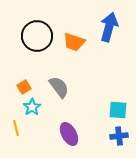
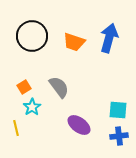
blue arrow: moved 11 px down
black circle: moved 5 px left
purple ellipse: moved 10 px right, 9 px up; rotated 25 degrees counterclockwise
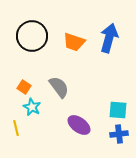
orange square: rotated 24 degrees counterclockwise
cyan star: rotated 12 degrees counterclockwise
blue cross: moved 2 px up
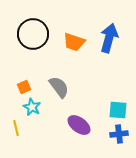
black circle: moved 1 px right, 2 px up
orange square: rotated 32 degrees clockwise
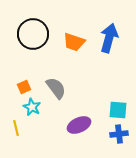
gray semicircle: moved 3 px left, 1 px down
purple ellipse: rotated 60 degrees counterclockwise
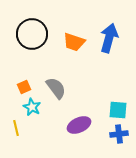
black circle: moved 1 px left
